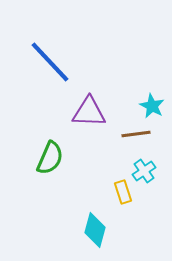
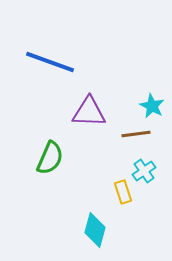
blue line: rotated 27 degrees counterclockwise
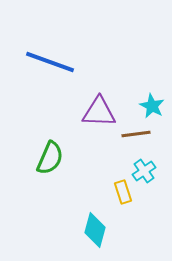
purple triangle: moved 10 px right
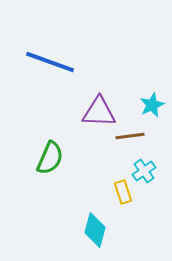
cyan star: moved 1 px up; rotated 20 degrees clockwise
brown line: moved 6 px left, 2 px down
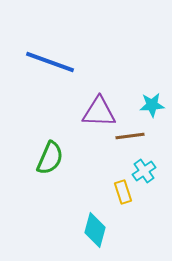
cyan star: rotated 20 degrees clockwise
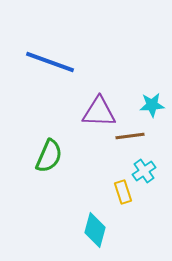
green semicircle: moved 1 px left, 2 px up
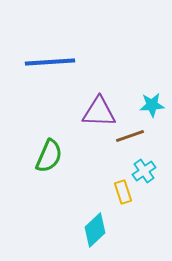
blue line: rotated 24 degrees counterclockwise
brown line: rotated 12 degrees counterclockwise
cyan diamond: rotated 32 degrees clockwise
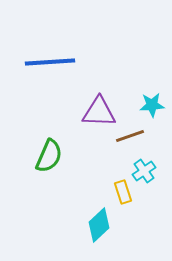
cyan diamond: moved 4 px right, 5 px up
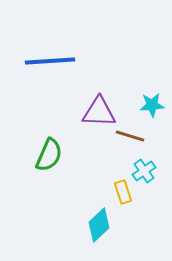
blue line: moved 1 px up
brown line: rotated 36 degrees clockwise
green semicircle: moved 1 px up
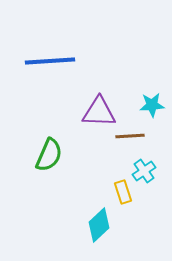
brown line: rotated 20 degrees counterclockwise
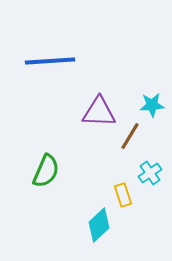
brown line: rotated 56 degrees counterclockwise
green semicircle: moved 3 px left, 16 px down
cyan cross: moved 6 px right, 2 px down
yellow rectangle: moved 3 px down
